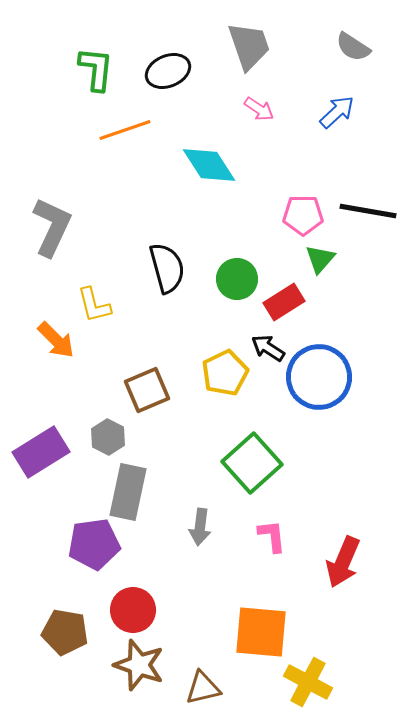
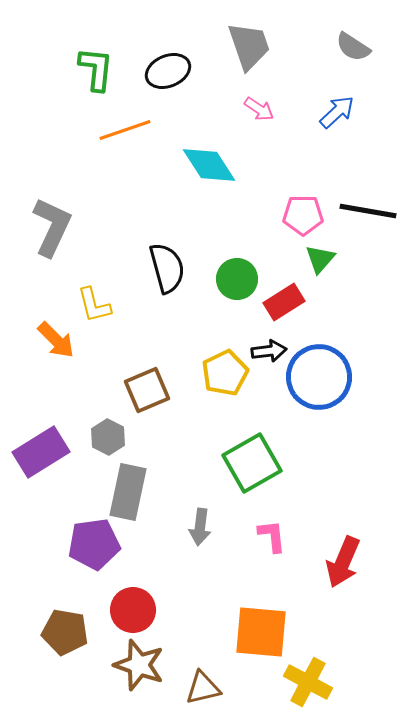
black arrow: moved 1 px right, 3 px down; rotated 140 degrees clockwise
green square: rotated 12 degrees clockwise
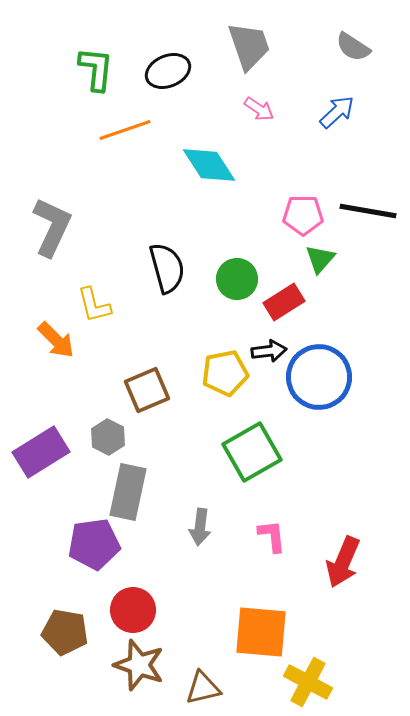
yellow pentagon: rotated 15 degrees clockwise
green square: moved 11 px up
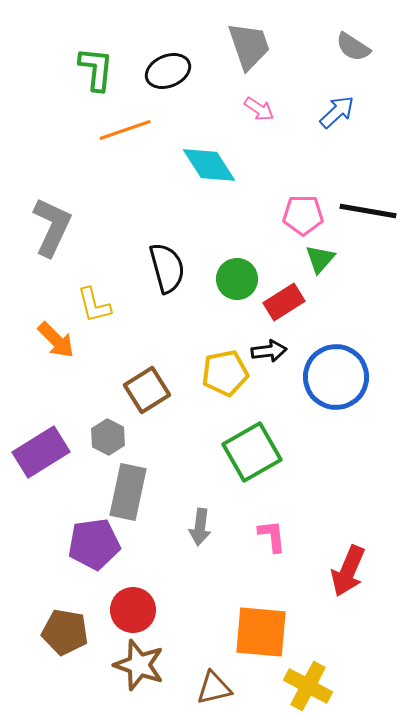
blue circle: moved 17 px right
brown square: rotated 9 degrees counterclockwise
red arrow: moved 5 px right, 9 px down
yellow cross: moved 4 px down
brown triangle: moved 11 px right
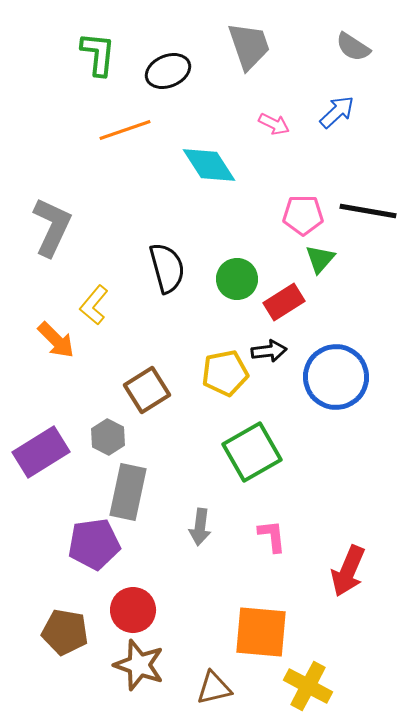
green L-shape: moved 2 px right, 15 px up
pink arrow: moved 15 px right, 15 px down; rotated 8 degrees counterclockwise
yellow L-shape: rotated 54 degrees clockwise
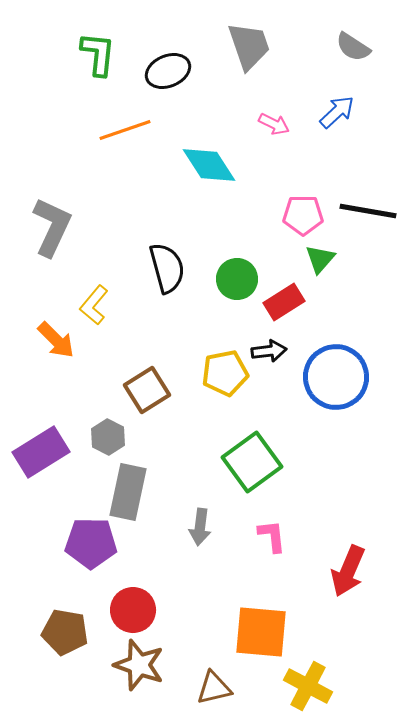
green square: moved 10 px down; rotated 6 degrees counterclockwise
purple pentagon: moved 3 px left, 1 px up; rotated 9 degrees clockwise
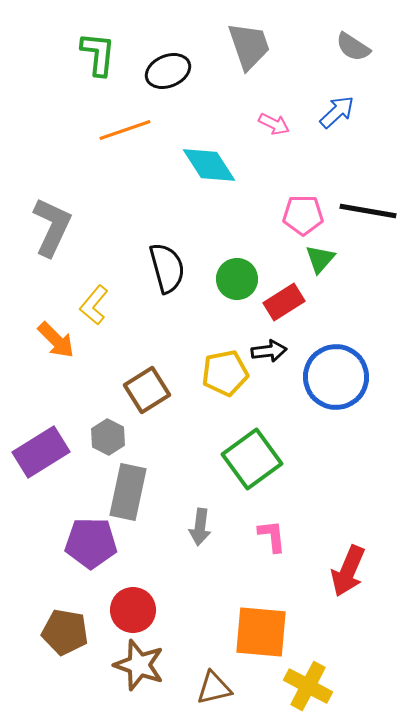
green square: moved 3 px up
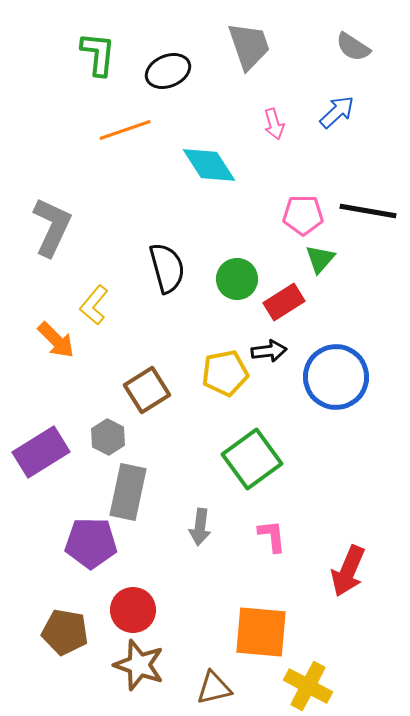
pink arrow: rotated 48 degrees clockwise
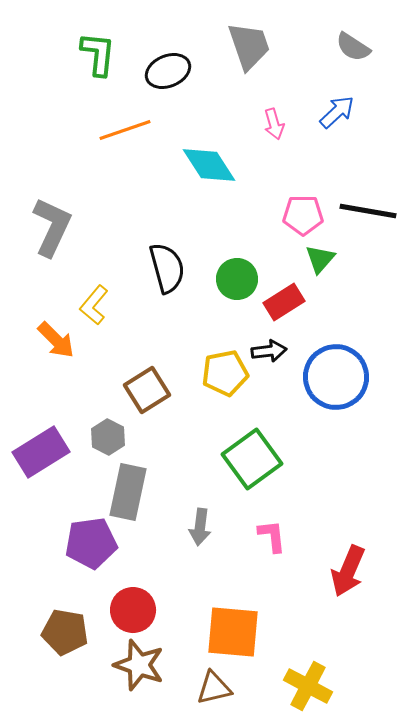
purple pentagon: rotated 9 degrees counterclockwise
orange square: moved 28 px left
